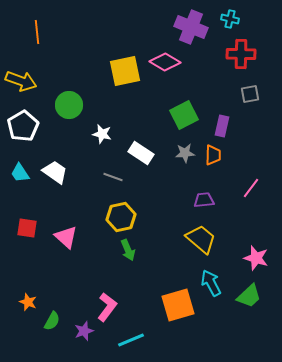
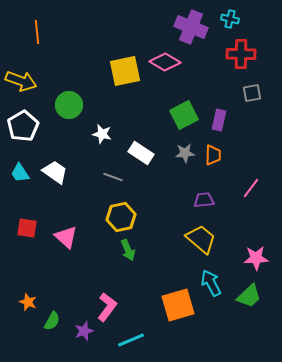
gray square: moved 2 px right, 1 px up
purple rectangle: moved 3 px left, 6 px up
pink star: rotated 20 degrees counterclockwise
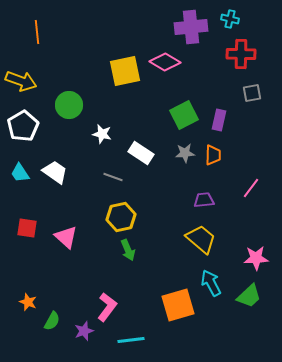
purple cross: rotated 28 degrees counterclockwise
cyan line: rotated 16 degrees clockwise
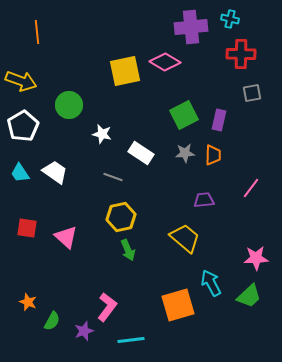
yellow trapezoid: moved 16 px left, 1 px up
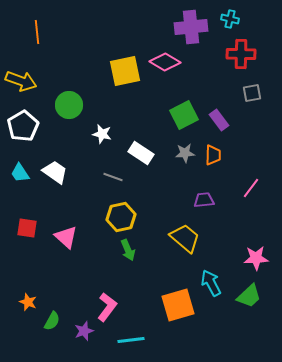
purple rectangle: rotated 50 degrees counterclockwise
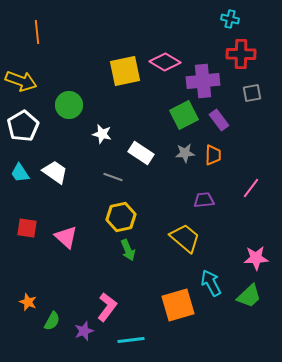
purple cross: moved 12 px right, 54 px down
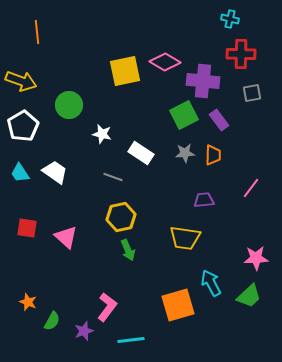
purple cross: rotated 12 degrees clockwise
yellow trapezoid: rotated 148 degrees clockwise
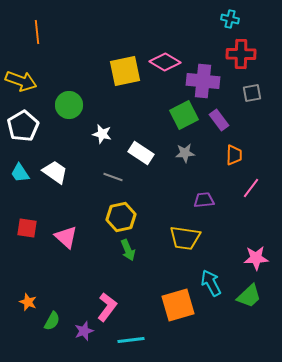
orange trapezoid: moved 21 px right
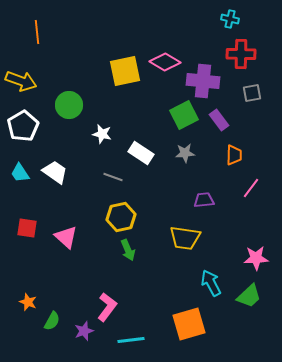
orange square: moved 11 px right, 19 px down
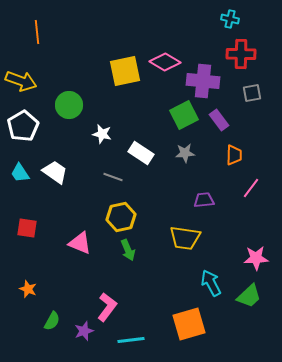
pink triangle: moved 14 px right, 6 px down; rotated 20 degrees counterclockwise
orange star: moved 13 px up
